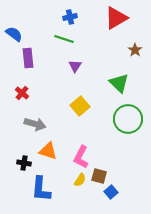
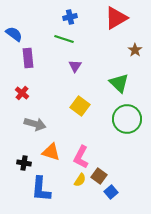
yellow square: rotated 12 degrees counterclockwise
green circle: moved 1 px left
orange triangle: moved 3 px right, 1 px down
brown square: rotated 21 degrees clockwise
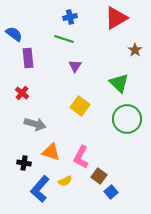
yellow semicircle: moved 15 px left, 1 px down; rotated 32 degrees clockwise
blue L-shape: moved 1 px left; rotated 36 degrees clockwise
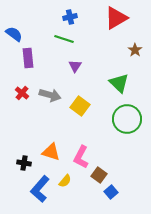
gray arrow: moved 15 px right, 29 px up
brown square: moved 1 px up
yellow semicircle: rotated 24 degrees counterclockwise
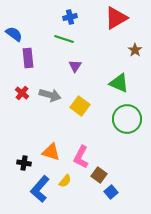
green triangle: rotated 20 degrees counterclockwise
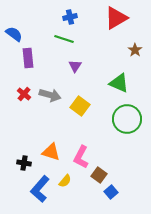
red cross: moved 2 px right, 1 px down
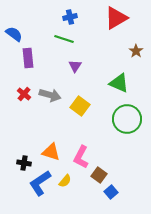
brown star: moved 1 px right, 1 px down
blue L-shape: moved 6 px up; rotated 16 degrees clockwise
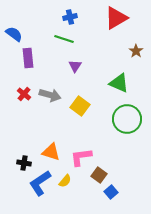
pink L-shape: rotated 55 degrees clockwise
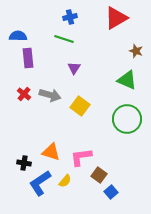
blue semicircle: moved 4 px right, 2 px down; rotated 36 degrees counterclockwise
brown star: rotated 16 degrees counterclockwise
purple triangle: moved 1 px left, 2 px down
green triangle: moved 8 px right, 3 px up
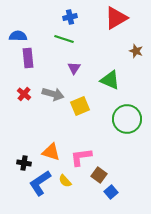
green triangle: moved 17 px left
gray arrow: moved 3 px right, 1 px up
yellow square: rotated 30 degrees clockwise
yellow semicircle: rotated 96 degrees clockwise
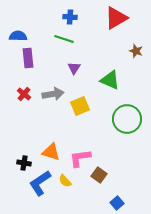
blue cross: rotated 16 degrees clockwise
gray arrow: rotated 25 degrees counterclockwise
pink L-shape: moved 1 px left, 1 px down
blue square: moved 6 px right, 11 px down
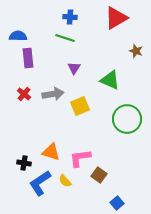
green line: moved 1 px right, 1 px up
